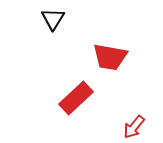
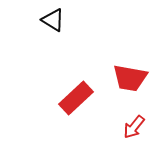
black triangle: moved 1 px down; rotated 30 degrees counterclockwise
red trapezoid: moved 20 px right, 21 px down
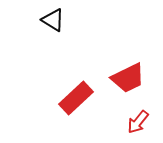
red trapezoid: moved 2 px left; rotated 36 degrees counterclockwise
red arrow: moved 4 px right, 5 px up
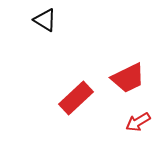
black triangle: moved 8 px left
red arrow: rotated 20 degrees clockwise
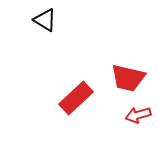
red trapezoid: rotated 39 degrees clockwise
red arrow: moved 7 px up; rotated 15 degrees clockwise
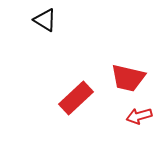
red arrow: moved 1 px right, 1 px down
